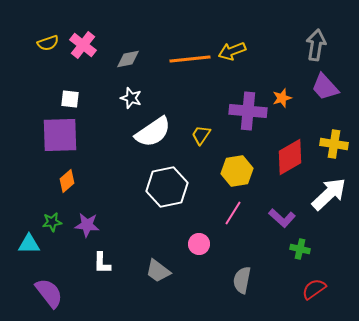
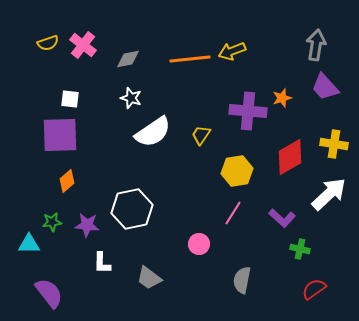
white hexagon: moved 35 px left, 22 px down
gray trapezoid: moved 9 px left, 7 px down
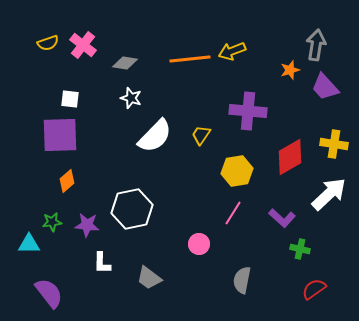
gray diamond: moved 3 px left, 4 px down; rotated 20 degrees clockwise
orange star: moved 8 px right, 28 px up
white semicircle: moved 2 px right, 4 px down; rotated 12 degrees counterclockwise
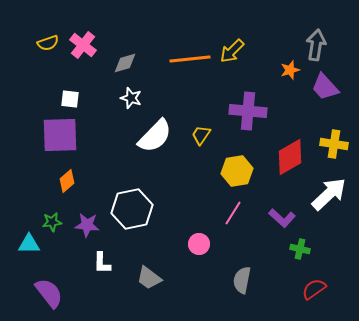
yellow arrow: rotated 24 degrees counterclockwise
gray diamond: rotated 25 degrees counterclockwise
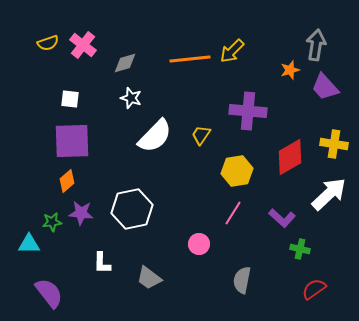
purple square: moved 12 px right, 6 px down
purple star: moved 6 px left, 12 px up
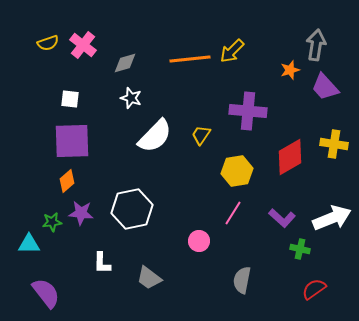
white arrow: moved 3 px right, 24 px down; rotated 21 degrees clockwise
pink circle: moved 3 px up
purple semicircle: moved 3 px left
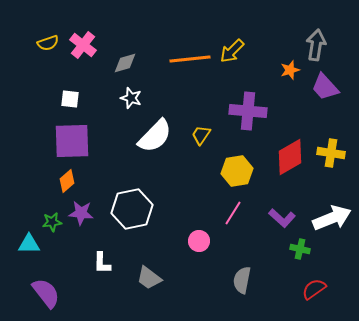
yellow cross: moved 3 px left, 9 px down
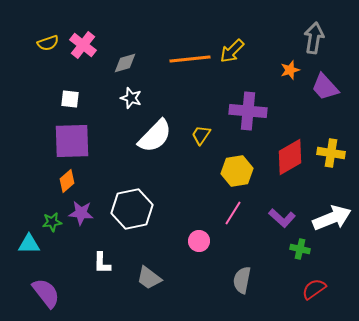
gray arrow: moved 2 px left, 7 px up
